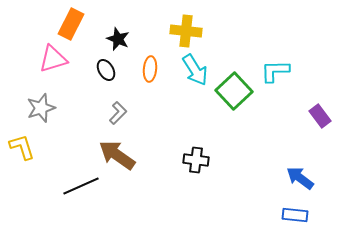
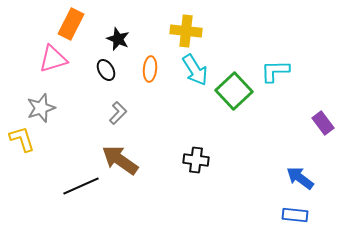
purple rectangle: moved 3 px right, 7 px down
yellow L-shape: moved 8 px up
brown arrow: moved 3 px right, 5 px down
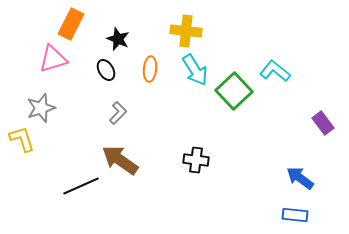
cyan L-shape: rotated 40 degrees clockwise
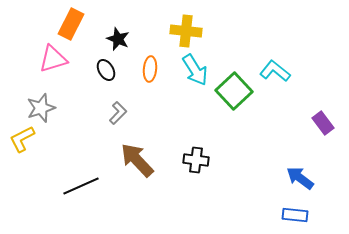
yellow L-shape: rotated 100 degrees counterclockwise
brown arrow: moved 17 px right; rotated 12 degrees clockwise
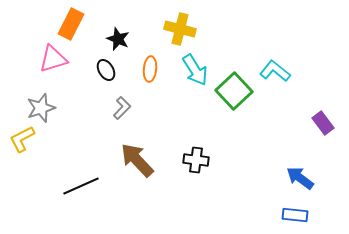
yellow cross: moved 6 px left, 2 px up; rotated 8 degrees clockwise
gray L-shape: moved 4 px right, 5 px up
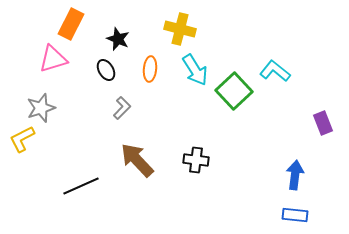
purple rectangle: rotated 15 degrees clockwise
blue arrow: moved 5 px left, 3 px up; rotated 60 degrees clockwise
